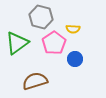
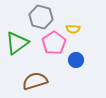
blue circle: moved 1 px right, 1 px down
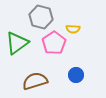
blue circle: moved 15 px down
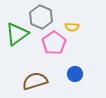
gray hexagon: rotated 10 degrees clockwise
yellow semicircle: moved 1 px left, 2 px up
green triangle: moved 9 px up
blue circle: moved 1 px left, 1 px up
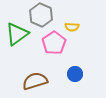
gray hexagon: moved 2 px up
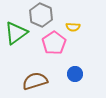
yellow semicircle: moved 1 px right
green triangle: moved 1 px left, 1 px up
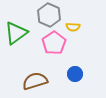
gray hexagon: moved 8 px right
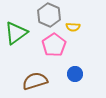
pink pentagon: moved 2 px down
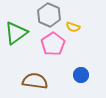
yellow semicircle: rotated 16 degrees clockwise
pink pentagon: moved 1 px left, 1 px up
blue circle: moved 6 px right, 1 px down
brown semicircle: rotated 25 degrees clockwise
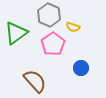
blue circle: moved 7 px up
brown semicircle: rotated 40 degrees clockwise
